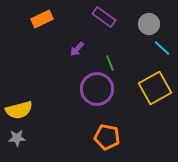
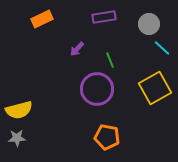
purple rectangle: rotated 45 degrees counterclockwise
green line: moved 3 px up
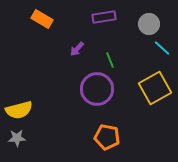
orange rectangle: rotated 55 degrees clockwise
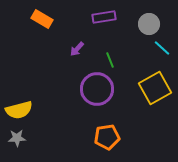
orange pentagon: rotated 20 degrees counterclockwise
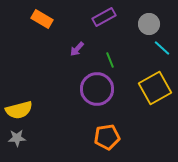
purple rectangle: rotated 20 degrees counterclockwise
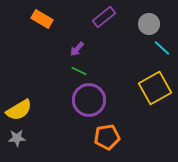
purple rectangle: rotated 10 degrees counterclockwise
green line: moved 31 px left, 11 px down; rotated 42 degrees counterclockwise
purple circle: moved 8 px left, 11 px down
yellow semicircle: rotated 16 degrees counterclockwise
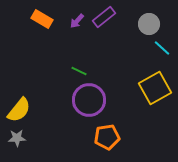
purple arrow: moved 28 px up
yellow semicircle: rotated 20 degrees counterclockwise
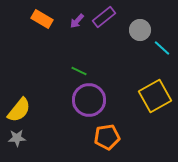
gray circle: moved 9 px left, 6 px down
yellow square: moved 8 px down
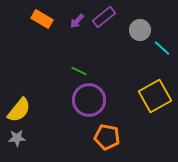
orange pentagon: rotated 20 degrees clockwise
